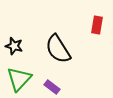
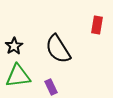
black star: rotated 24 degrees clockwise
green triangle: moved 1 px left, 3 px up; rotated 40 degrees clockwise
purple rectangle: moved 1 px left; rotated 28 degrees clockwise
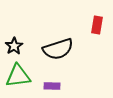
black semicircle: rotated 76 degrees counterclockwise
purple rectangle: moved 1 px right, 1 px up; rotated 63 degrees counterclockwise
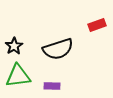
red rectangle: rotated 60 degrees clockwise
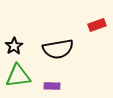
black semicircle: rotated 8 degrees clockwise
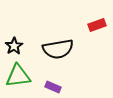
purple rectangle: moved 1 px right, 1 px down; rotated 21 degrees clockwise
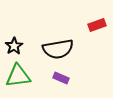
purple rectangle: moved 8 px right, 9 px up
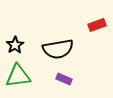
black star: moved 1 px right, 1 px up
purple rectangle: moved 3 px right, 1 px down
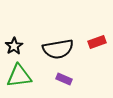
red rectangle: moved 17 px down
black star: moved 1 px left, 1 px down
green triangle: moved 1 px right
